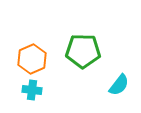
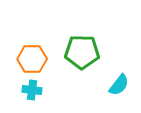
green pentagon: moved 1 px left, 1 px down
orange hexagon: rotated 24 degrees clockwise
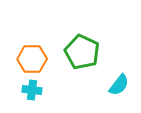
green pentagon: rotated 24 degrees clockwise
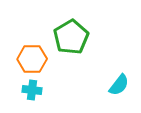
green pentagon: moved 11 px left, 15 px up; rotated 16 degrees clockwise
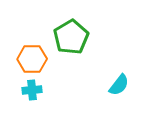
cyan cross: rotated 12 degrees counterclockwise
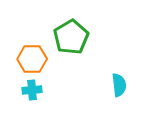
cyan semicircle: rotated 45 degrees counterclockwise
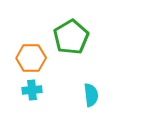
orange hexagon: moved 1 px left, 1 px up
cyan semicircle: moved 28 px left, 10 px down
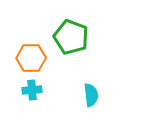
green pentagon: rotated 20 degrees counterclockwise
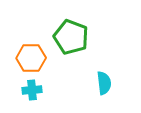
cyan semicircle: moved 13 px right, 12 px up
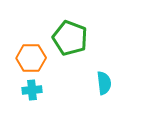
green pentagon: moved 1 px left, 1 px down
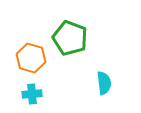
orange hexagon: rotated 16 degrees clockwise
cyan cross: moved 4 px down
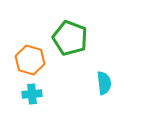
orange hexagon: moved 1 px left, 2 px down
